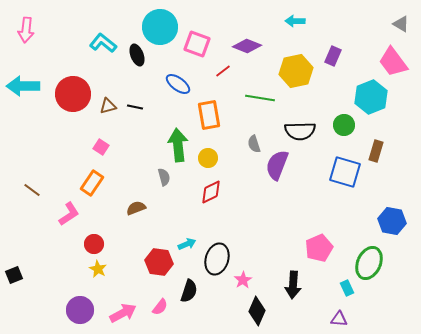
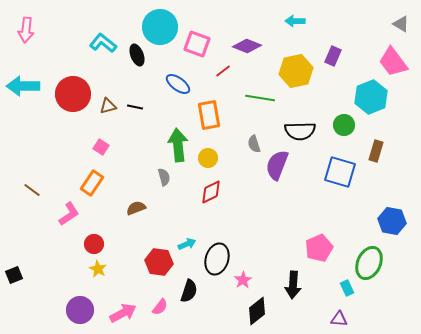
blue square at (345, 172): moved 5 px left
black diamond at (257, 311): rotated 28 degrees clockwise
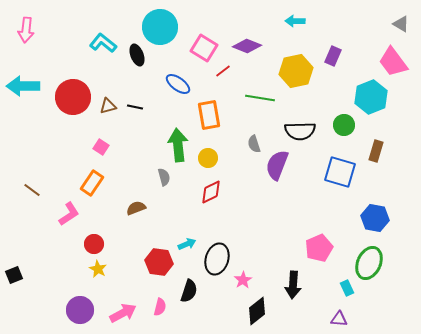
pink square at (197, 44): moved 7 px right, 4 px down; rotated 12 degrees clockwise
red circle at (73, 94): moved 3 px down
blue hexagon at (392, 221): moved 17 px left, 3 px up
pink semicircle at (160, 307): rotated 24 degrees counterclockwise
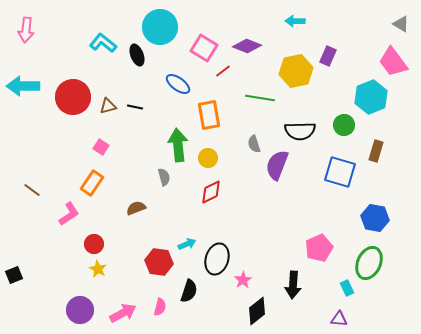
purple rectangle at (333, 56): moved 5 px left
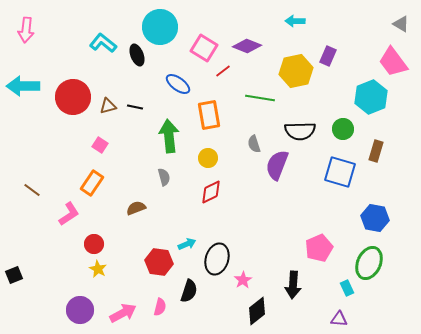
green circle at (344, 125): moved 1 px left, 4 px down
green arrow at (178, 145): moved 9 px left, 9 px up
pink square at (101, 147): moved 1 px left, 2 px up
